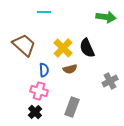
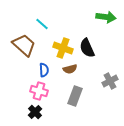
cyan line: moved 2 px left, 12 px down; rotated 40 degrees clockwise
yellow cross: rotated 24 degrees counterclockwise
gray rectangle: moved 3 px right, 11 px up
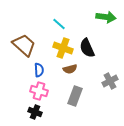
cyan line: moved 17 px right
blue semicircle: moved 5 px left
black cross: rotated 24 degrees counterclockwise
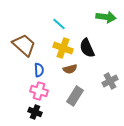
gray rectangle: rotated 12 degrees clockwise
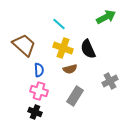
green arrow: rotated 36 degrees counterclockwise
black semicircle: moved 1 px right, 1 px down
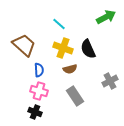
gray rectangle: rotated 66 degrees counterclockwise
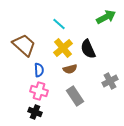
yellow cross: rotated 30 degrees clockwise
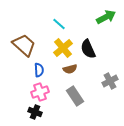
pink cross: moved 1 px right, 1 px down; rotated 36 degrees counterclockwise
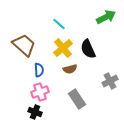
gray rectangle: moved 2 px right, 3 px down
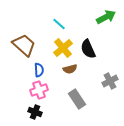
pink cross: moved 1 px left, 2 px up
